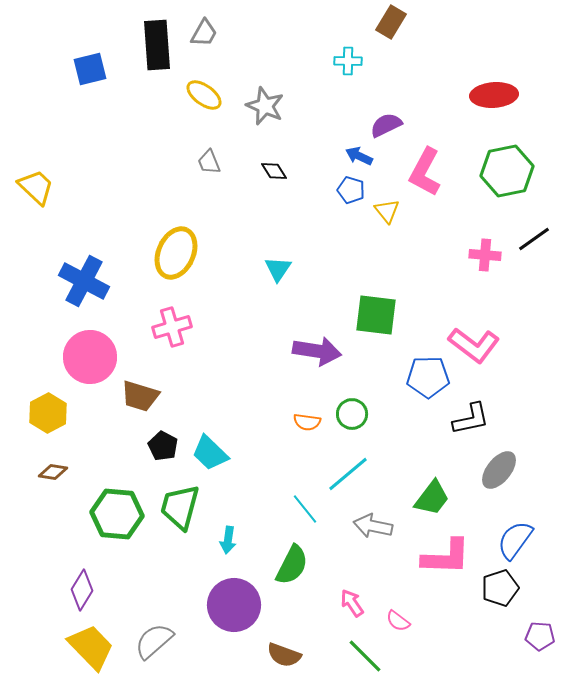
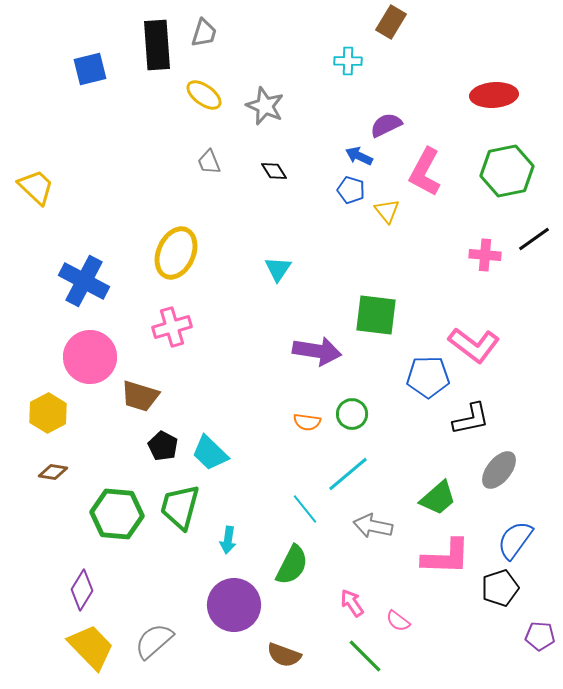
gray trapezoid at (204, 33): rotated 12 degrees counterclockwise
green trapezoid at (432, 498): moved 6 px right; rotated 12 degrees clockwise
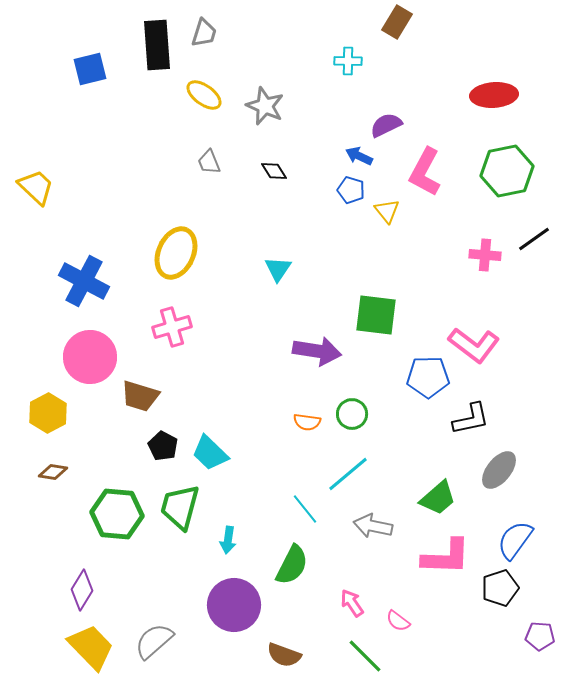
brown rectangle at (391, 22): moved 6 px right
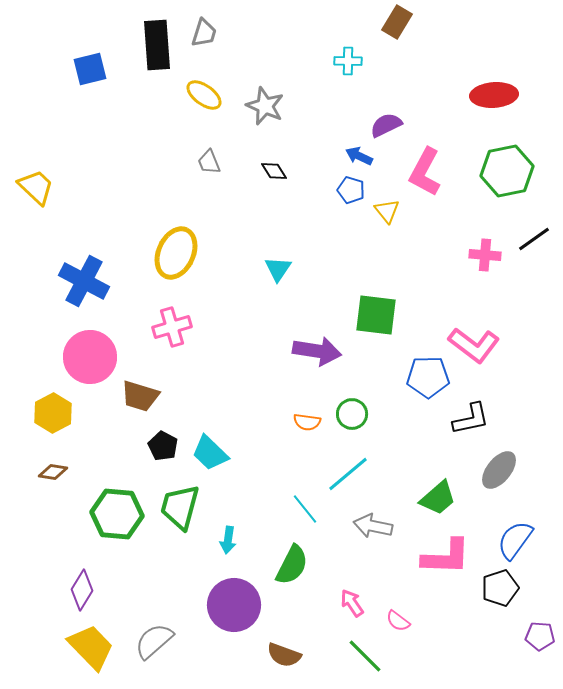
yellow hexagon at (48, 413): moved 5 px right
